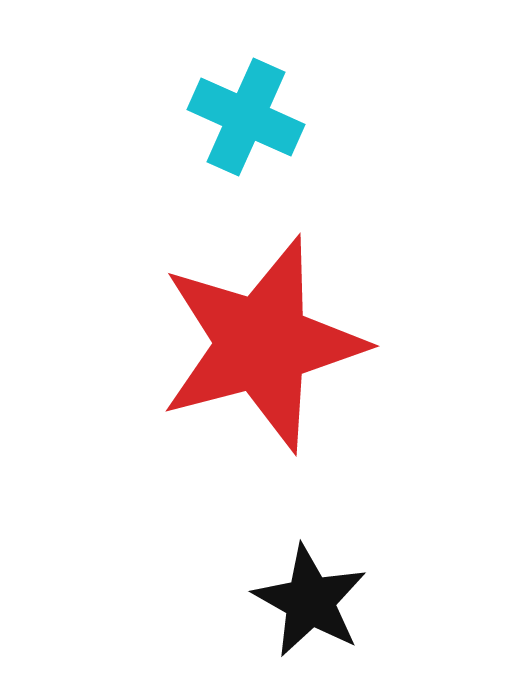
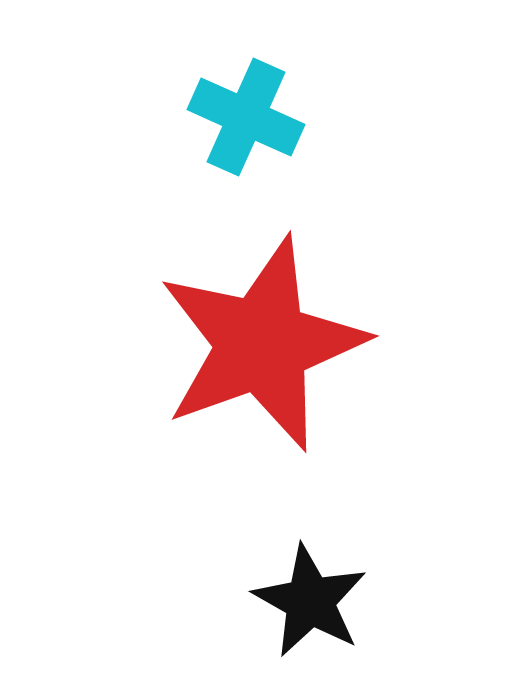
red star: rotated 5 degrees counterclockwise
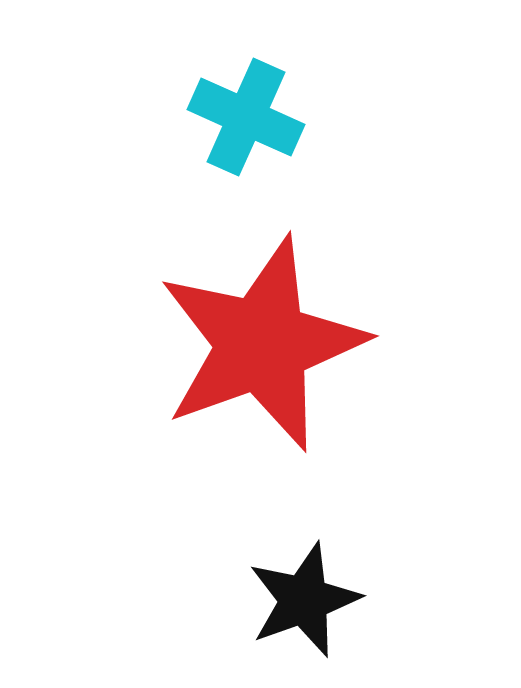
black star: moved 6 px left, 1 px up; rotated 23 degrees clockwise
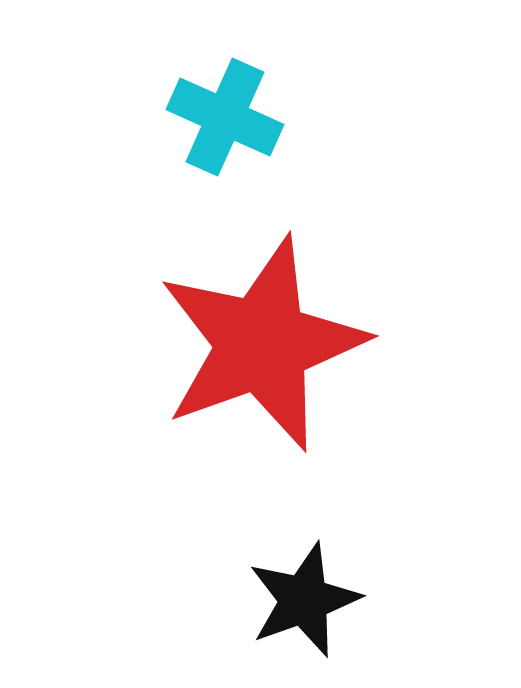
cyan cross: moved 21 px left
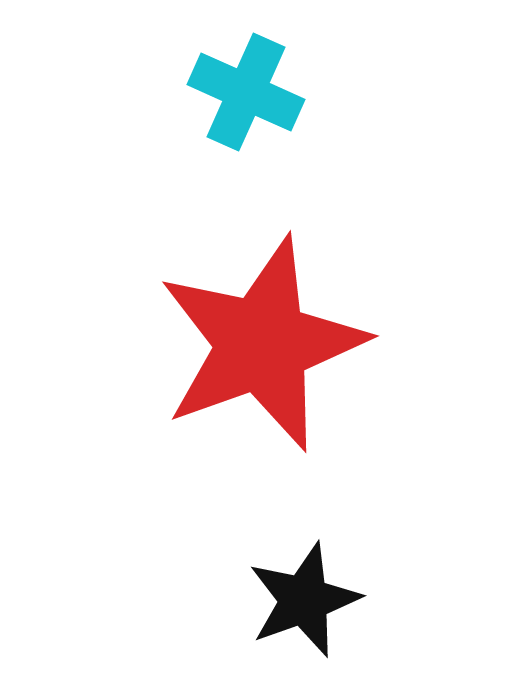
cyan cross: moved 21 px right, 25 px up
